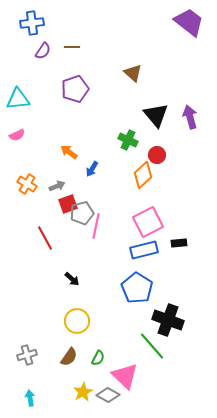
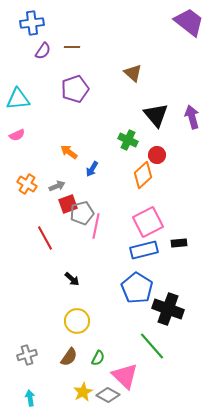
purple arrow: moved 2 px right
black cross: moved 11 px up
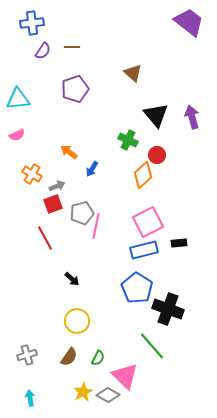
orange cross: moved 5 px right, 10 px up
red square: moved 15 px left
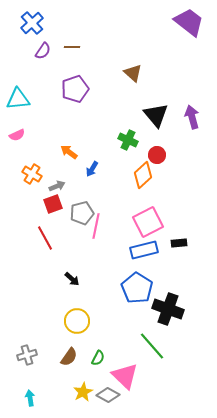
blue cross: rotated 35 degrees counterclockwise
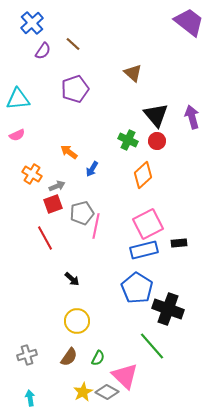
brown line: moved 1 px right, 3 px up; rotated 42 degrees clockwise
red circle: moved 14 px up
pink square: moved 2 px down
gray diamond: moved 1 px left, 3 px up
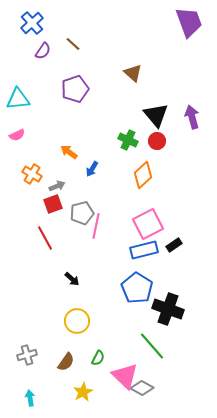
purple trapezoid: rotated 32 degrees clockwise
black rectangle: moved 5 px left, 2 px down; rotated 28 degrees counterclockwise
brown semicircle: moved 3 px left, 5 px down
gray diamond: moved 35 px right, 4 px up
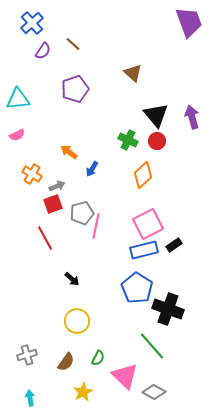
gray diamond: moved 12 px right, 4 px down
